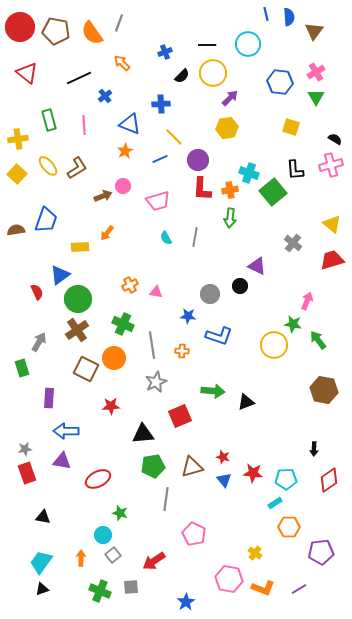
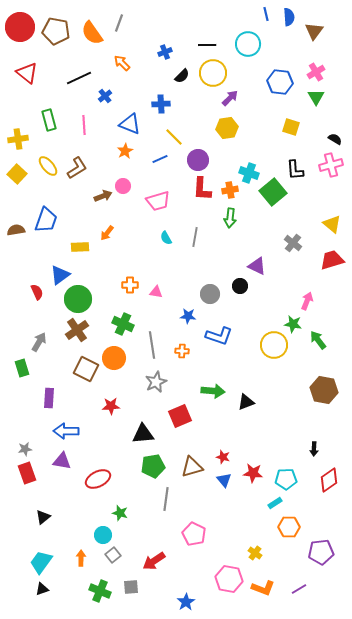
orange cross at (130, 285): rotated 28 degrees clockwise
black triangle at (43, 517): rotated 49 degrees counterclockwise
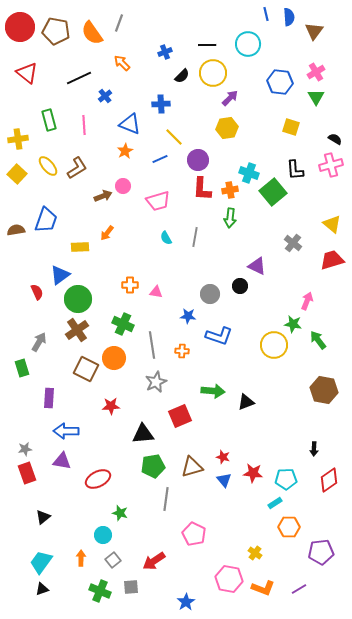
gray square at (113, 555): moved 5 px down
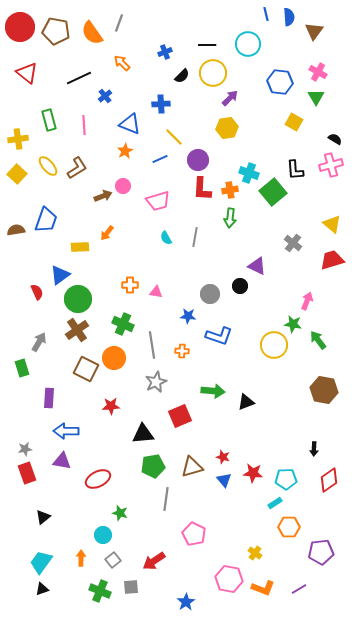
pink cross at (316, 72): moved 2 px right; rotated 30 degrees counterclockwise
yellow square at (291, 127): moved 3 px right, 5 px up; rotated 12 degrees clockwise
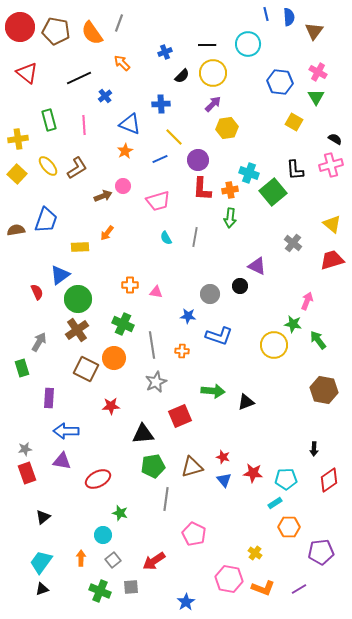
purple arrow at (230, 98): moved 17 px left, 6 px down
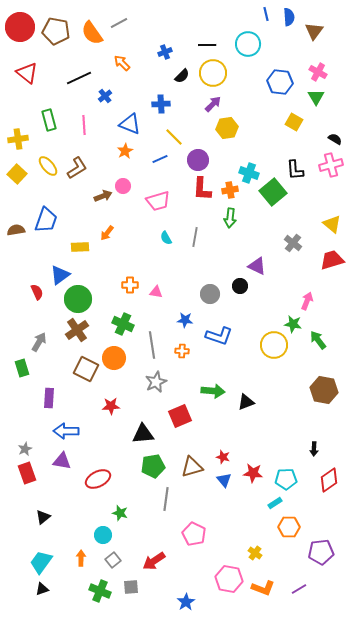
gray line at (119, 23): rotated 42 degrees clockwise
blue star at (188, 316): moved 3 px left, 4 px down
gray star at (25, 449): rotated 16 degrees counterclockwise
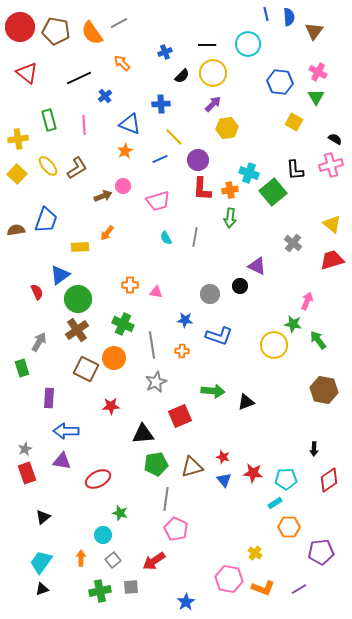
green pentagon at (153, 466): moved 3 px right, 2 px up
pink pentagon at (194, 534): moved 18 px left, 5 px up
green cross at (100, 591): rotated 35 degrees counterclockwise
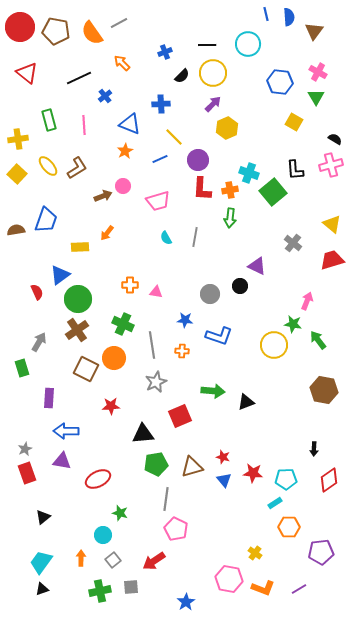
yellow hexagon at (227, 128): rotated 15 degrees counterclockwise
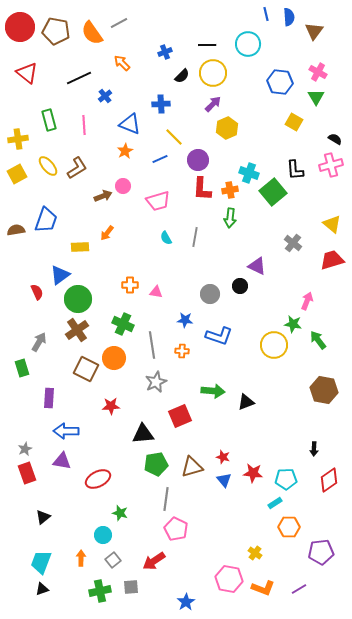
yellow square at (17, 174): rotated 18 degrees clockwise
cyan trapezoid at (41, 562): rotated 15 degrees counterclockwise
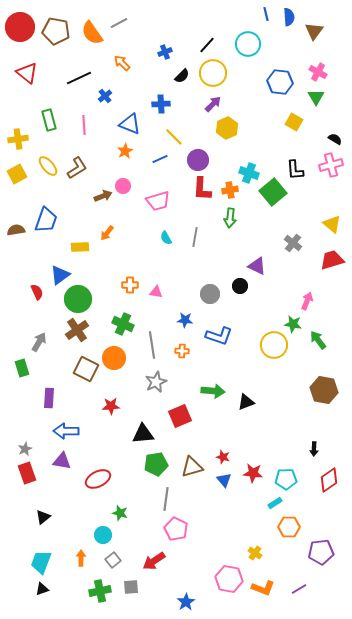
black line at (207, 45): rotated 48 degrees counterclockwise
